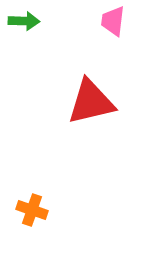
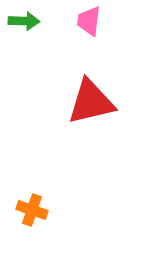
pink trapezoid: moved 24 px left
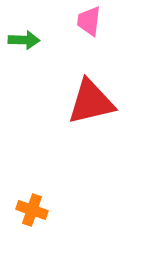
green arrow: moved 19 px down
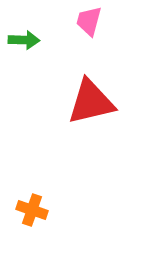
pink trapezoid: rotated 8 degrees clockwise
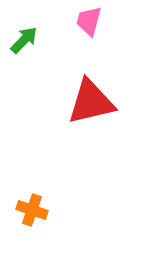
green arrow: rotated 48 degrees counterclockwise
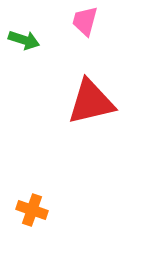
pink trapezoid: moved 4 px left
green arrow: rotated 64 degrees clockwise
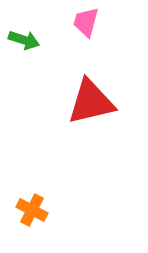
pink trapezoid: moved 1 px right, 1 px down
orange cross: rotated 8 degrees clockwise
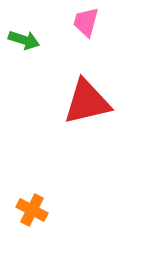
red triangle: moved 4 px left
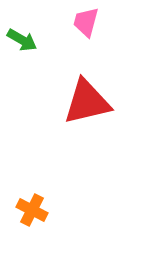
green arrow: moved 2 px left; rotated 12 degrees clockwise
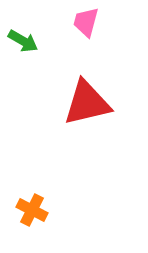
green arrow: moved 1 px right, 1 px down
red triangle: moved 1 px down
